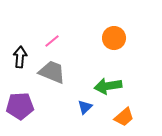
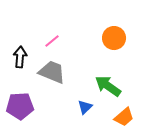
green arrow: rotated 44 degrees clockwise
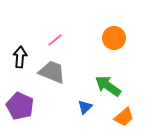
pink line: moved 3 px right, 1 px up
purple pentagon: rotated 28 degrees clockwise
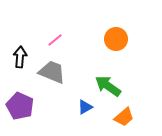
orange circle: moved 2 px right, 1 px down
blue triangle: rotated 14 degrees clockwise
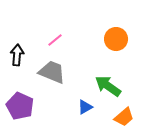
black arrow: moved 3 px left, 2 px up
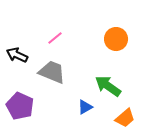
pink line: moved 2 px up
black arrow: rotated 70 degrees counterclockwise
orange trapezoid: moved 1 px right, 1 px down
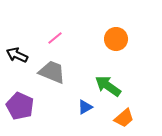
orange trapezoid: moved 1 px left
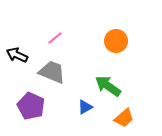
orange circle: moved 2 px down
purple pentagon: moved 11 px right
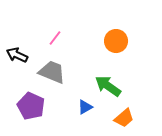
pink line: rotated 14 degrees counterclockwise
